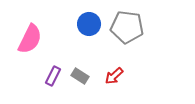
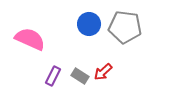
gray pentagon: moved 2 px left
pink semicircle: rotated 92 degrees counterclockwise
red arrow: moved 11 px left, 4 px up
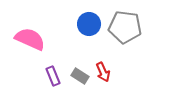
red arrow: rotated 72 degrees counterclockwise
purple rectangle: rotated 48 degrees counterclockwise
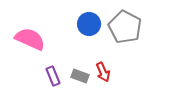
gray pentagon: rotated 20 degrees clockwise
gray rectangle: rotated 12 degrees counterclockwise
